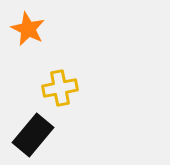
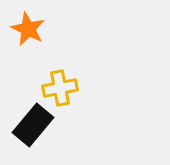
black rectangle: moved 10 px up
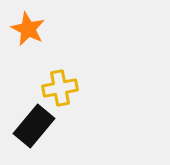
black rectangle: moved 1 px right, 1 px down
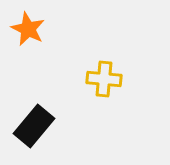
yellow cross: moved 44 px right, 9 px up; rotated 16 degrees clockwise
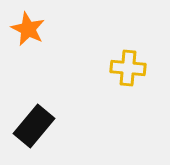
yellow cross: moved 24 px right, 11 px up
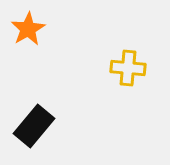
orange star: rotated 16 degrees clockwise
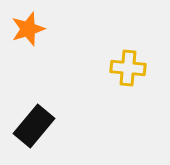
orange star: rotated 12 degrees clockwise
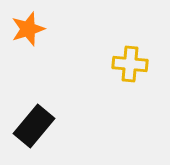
yellow cross: moved 2 px right, 4 px up
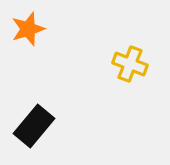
yellow cross: rotated 16 degrees clockwise
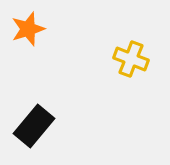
yellow cross: moved 1 px right, 5 px up
